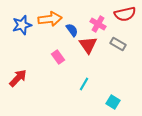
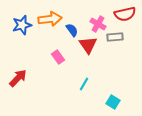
gray rectangle: moved 3 px left, 7 px up; rotated 35 degrees counterclockwise
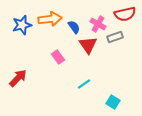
blue semicircle: moved 2 px right, 3 px up
gray rectangle: rotated 14 degrees counterclockwise
cyan line: rotated 24 degrees clockwise
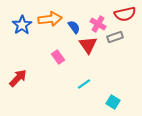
blue star: rotated 18 degrees counterclockwise
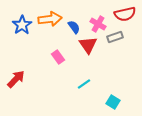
red arrow: moved 2 px left, 1 px down
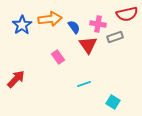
red semicircle: moved 2 px right
pink cross: rotated 21 degrees counterclockwise
cyan line: rotated 16 degrees clockwise
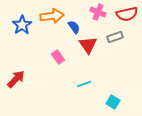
orange arrow: moved 2 px right, 3 px up
pink cross: moved 12 px up; rotated 14 degrees clockwise
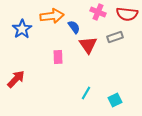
red semicircle: rotated 20 degrees clockwise
blue star: moved 4 px down
pink rectangle: rotated 32 degrees clockwise
cyan line: moved 2 px right, 9 px down; rotated 40 degrees counterclockwise
cyan square: moved 2 px right, 2 px up; rotated 32 degrees clockwise
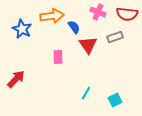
blue star: rotated 12 degrees counterclockwise
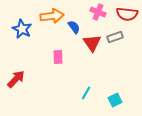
red triangle: moved 4 px right, 2 px up
